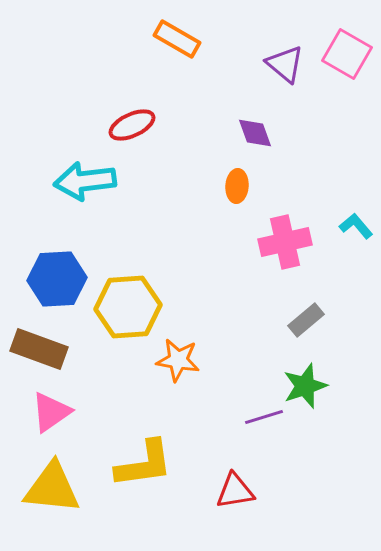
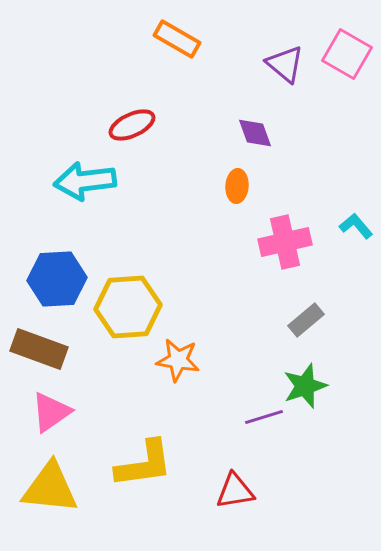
yellow triangle: moved 2 px left
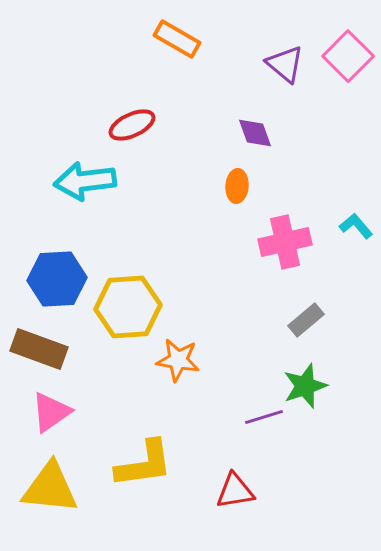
pink square: moved 1 px right, 2 px down; rotated 15 degrees clockwise
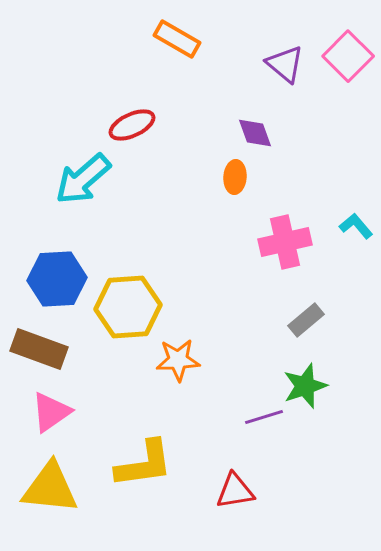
cyan arrow: moved 2 px left, 2 px up; rotated 34 degrees counterclockwise
orange ellipse: moved 2 px left, 9 px up
orange star: rotated 12 degrees counterclockwise
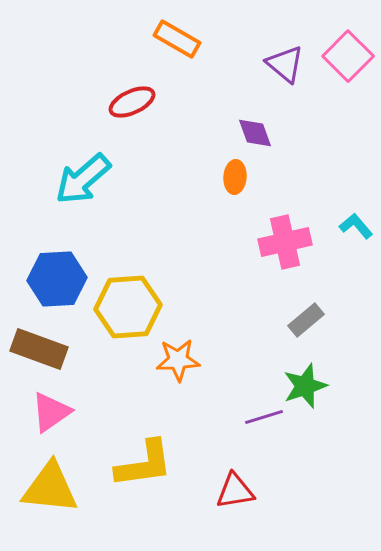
red ellipse: moved 23 px up
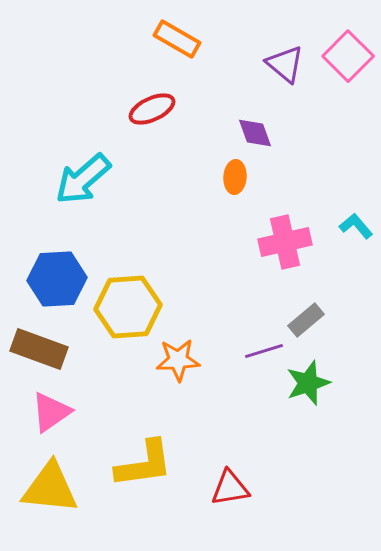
red ellipse: moved 20 px right, 7 px down
green star: moved 3 px right, 3 px up
purple line: moved 66 px up
red triangle: moved 5 px left, 3 px up
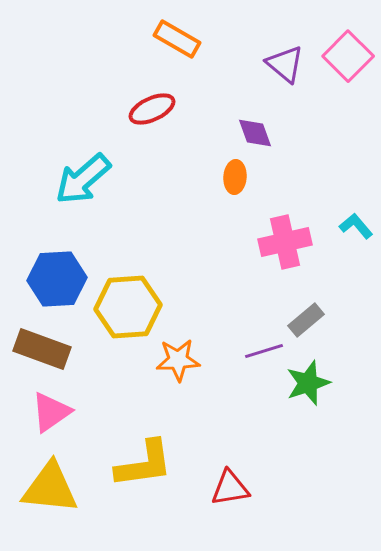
brown rectangle: moved 3 px right
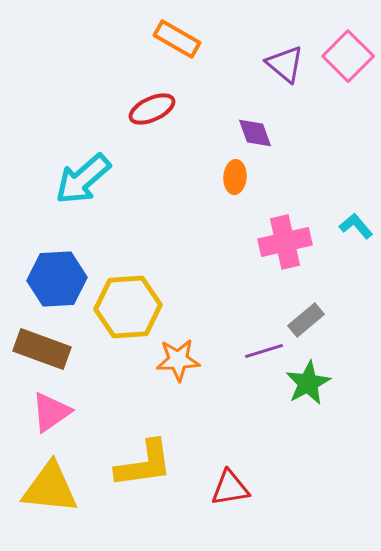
green star: rotated 9 degrees counterclockwise
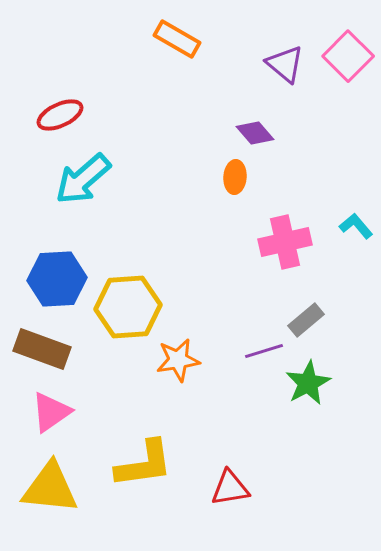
red ellipse: moved 92 px left, 6 px down
purple diamond: rotated 21 degrees counterclockwise
orange star: rotated 6 degrees counterclockwise
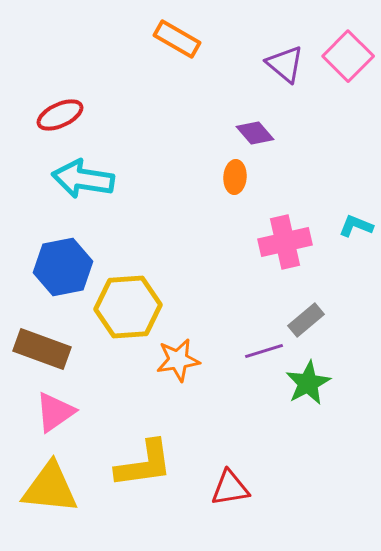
cyan arrow: rotated 50 degrees clockwise
cyan L-shape: rotated 28 degrees counterclockwise
blue hexagon: moved 6 px right, 12 px up; rotated 8 degrees counterclockwise
pink triangle: moved 4 px right
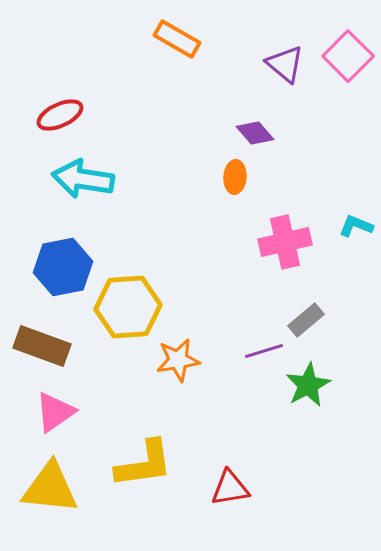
brown rectangle: moved 3 px up
green star: moved 2 px down
